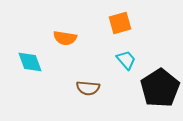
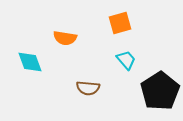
black pentagon: moved 3 px down
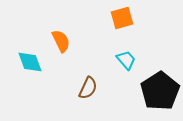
orange square: moved 2 px right, 5 px up
orange semicircle: moved 4 px left, 3 px down; rotated 125 degrees counterclockwise
brown semicircle: rotated 70 degrees counterclockwise
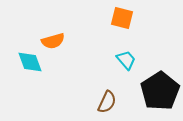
orange square: rotated 30 degrees clockwise
orange semicircle: moved 8 px left; rotated 100 degrees clockwise
brown semicircle: moved 19 px right, 14 px down
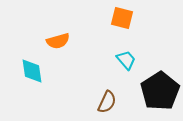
orange semicircle: moved 5 px right
cyan diamond: moved 2 px right, 9 px down; rotated 12 degrees clockwise
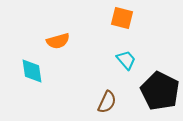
black pentagon: rotated 12 degrees counterclockwise
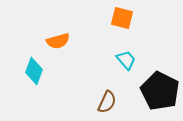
cyan diamond: moved 2 px right; rotated 28 degrees clockwise
